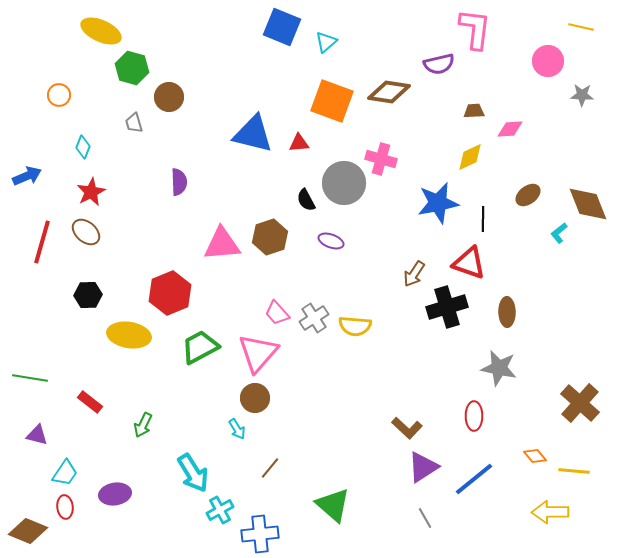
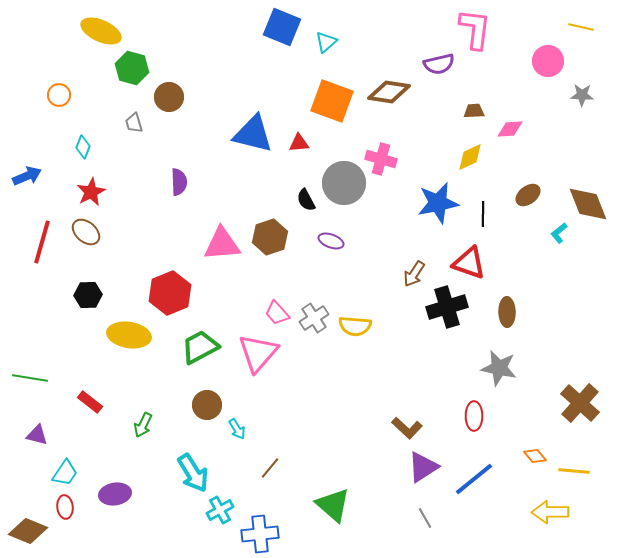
black line at (483, 219): moved 5 px up
brown circle at (255, 398): moved 48 px left, 7 px down
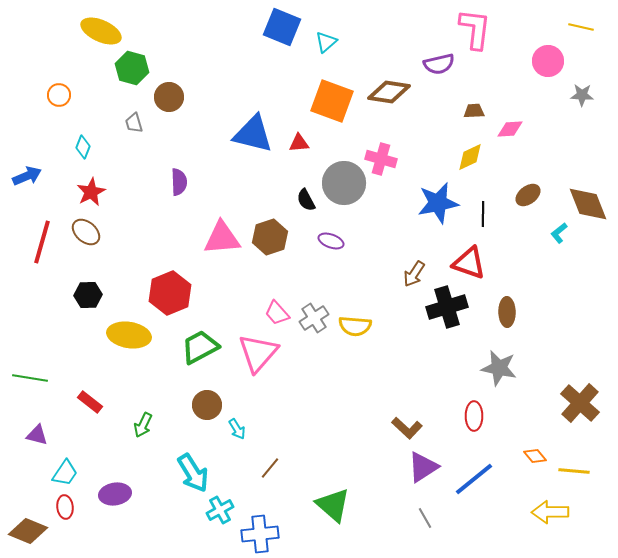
pink triangle at (222, 244): moved 6 px up
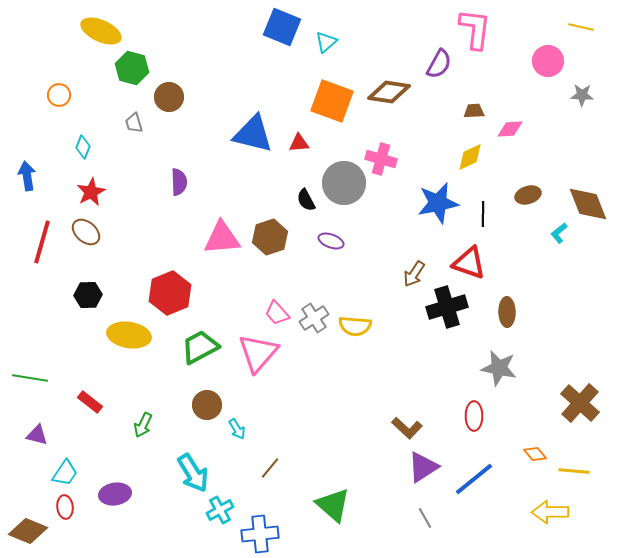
purple semicircle at (439, 64): rotated 48 degrees counterclockwise
blue arrow at (27, 176): rotated 76 degrees counterclockwise
brown ellipse at (528, 195): rotated 20 degrees clockwise
orange diamond at (535, 456): moved 2 px up
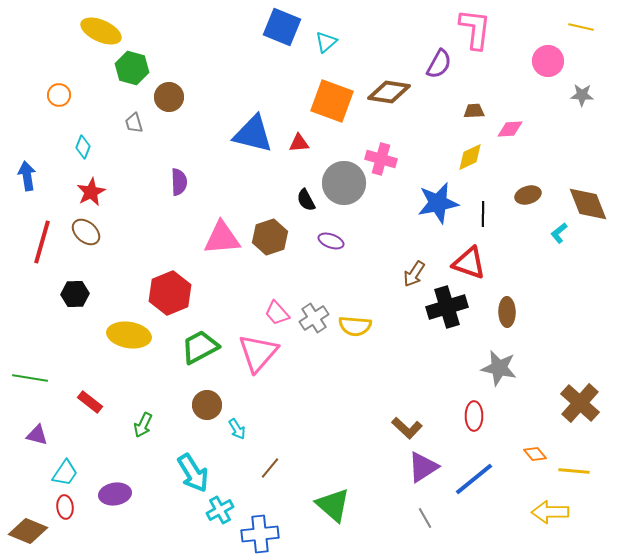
black hexagon at (88, 295): moved 13 px left, 1 px up
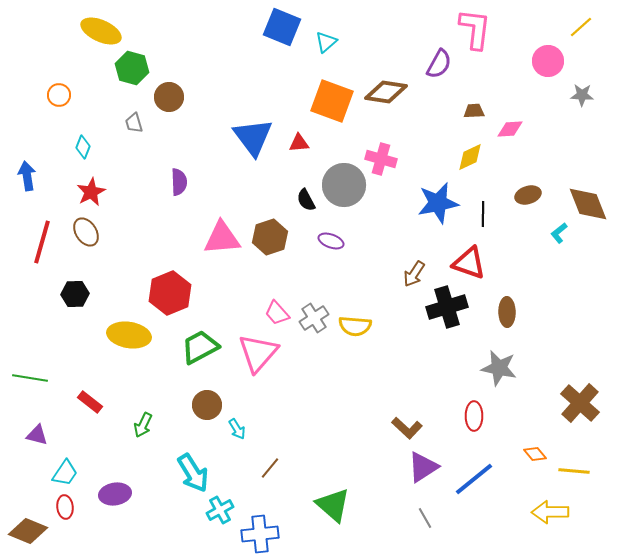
yellow line at (581, 27): rotated 55 degrees counterclockwise
brown diamond at (389, 92): moved 3 px left
blue triangle at (253, 134): moved 3 px down; rotated 39 degrees clockwise
gray circle at (344, 183): moved 2 px down
brown ellipse at (86, 232): rotated 16 degrees clockwise
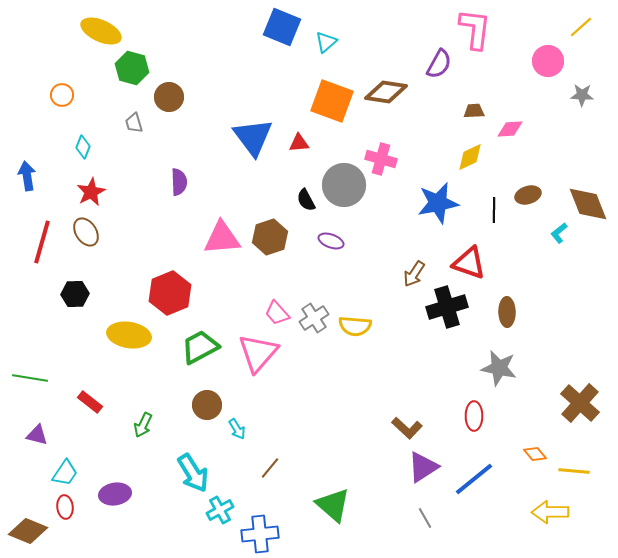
orange circle at (59, 95): moved 3 px right
black line at (483, 214): moved 11 px right, 4 px up
